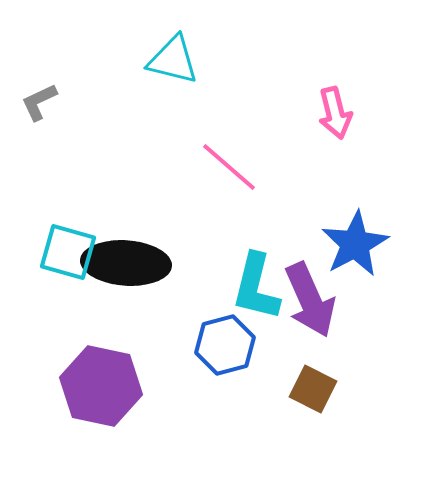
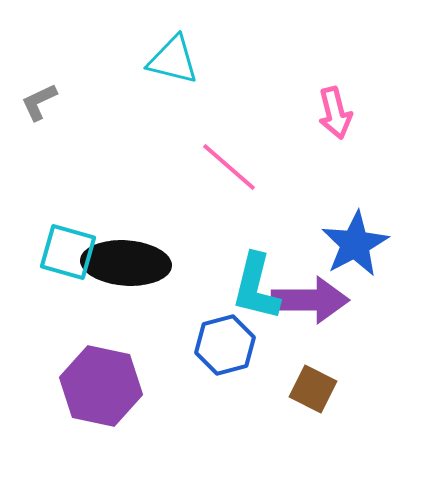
purple arrow: rotated 66 degrees counterclockwise
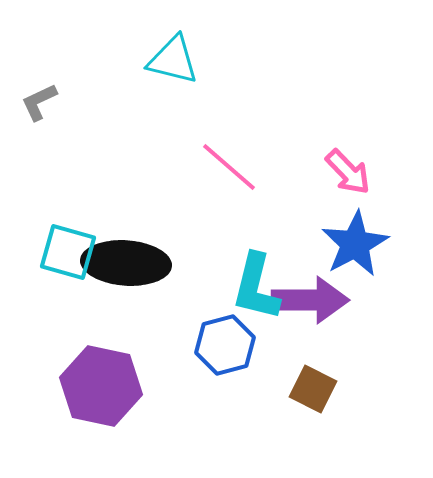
pink arrow: moved 13 px right, 59 px down; rotated 30 degrees counterclockwise
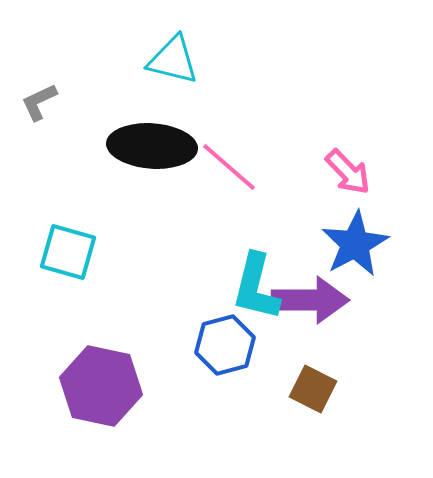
black ellipse: moved 26 px right, 117 px up
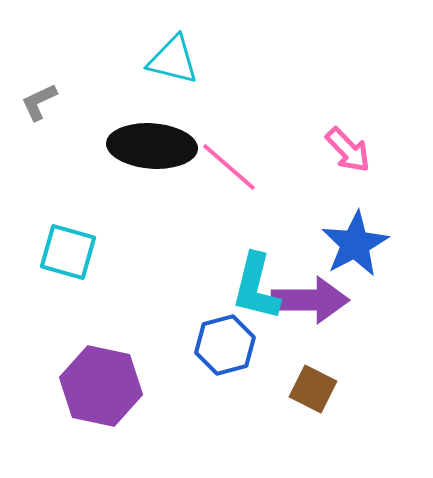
pink arrow: moved 22 px up
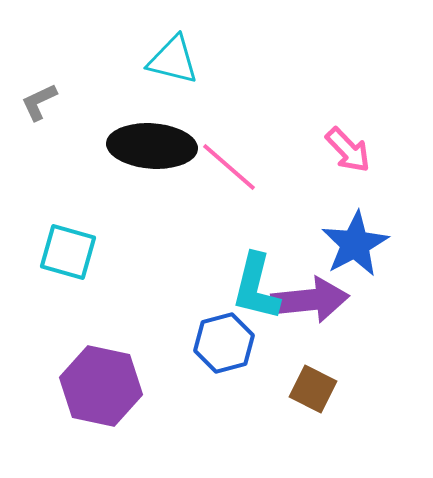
purple arrow: rotated 6 degrees counterclockwise
blue hexagon: moved 1 px left, 2 px up
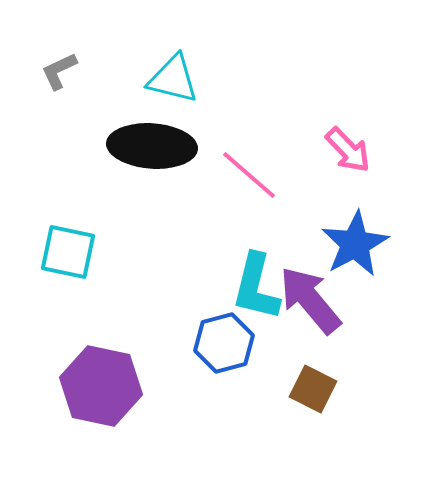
cyan triangle: moved 19 px down
gray L-shape: moved 20 px right, 31 px up
pink line: moved 20 px right, 8 px down
cyan square: rotated 4 degrees counterclockwise
purple arrow: rotated 124 degrees counterclockwise
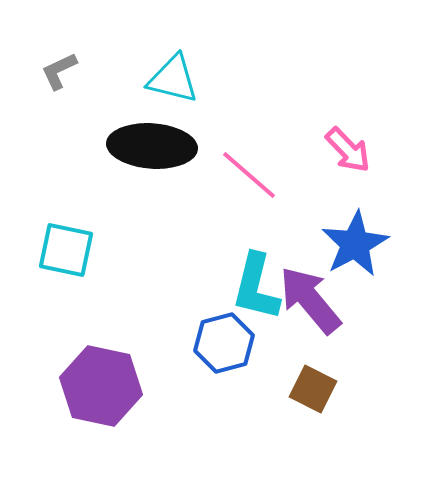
cyan square: moved 2 px left, 2 px up
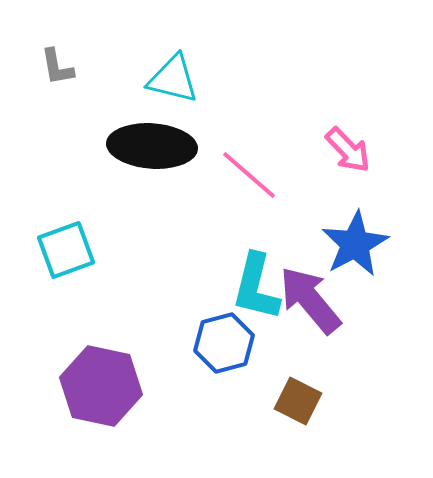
gray L-shape: moved 2 px left, 4 px up; rotated 75 degrees counterclockwise
cyan square: rotated 32 degrees counterclockwise
brown square: moved 15 px left, 12 px down
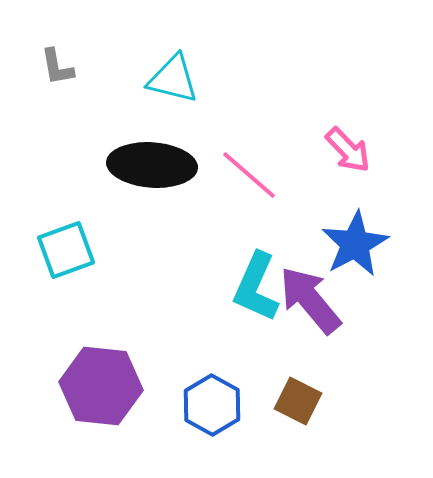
black ellipse: moved 19 px down
cyan L-shape: rotated 10 degrees clockwise
blue hexagon: moved 12 px left, 62 px down; rotated 16 degrees counterclockwise
purple hexagon: rotated 6 degrees counterclockwise
